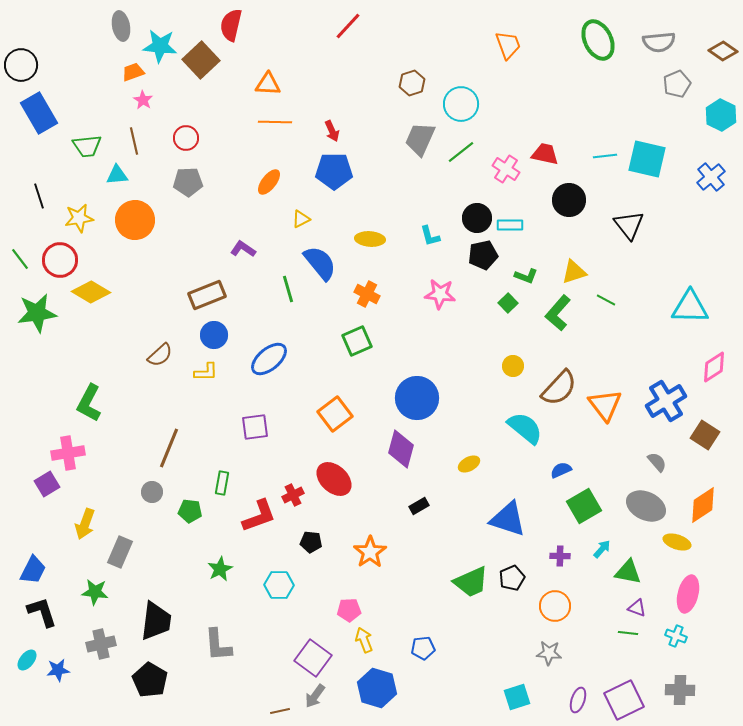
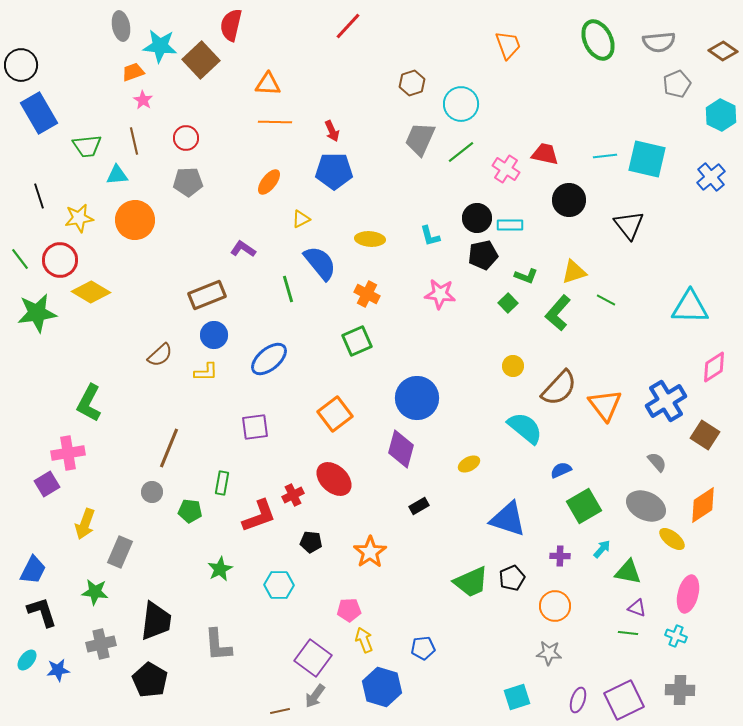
yellow ellipse at (677, 542): moved 5 px left, 3 px up; rotated 20 degrees clockwise
blue hexagon at (377, 688): moved 5 px right, 1 px up
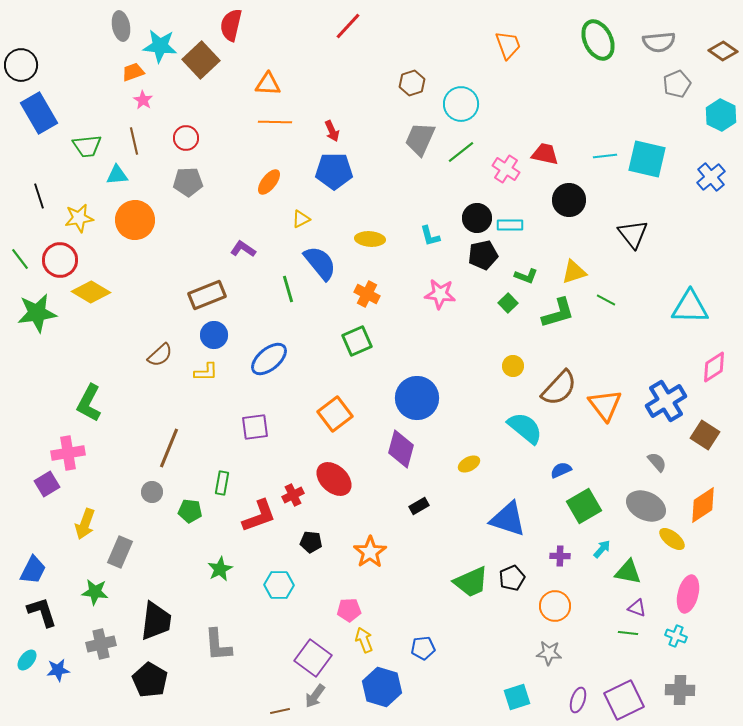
black triangle at (629, 225): moved 4 px right, 9 px down
green L-shape at (558, 313): rotated 147 degrees counterclockwise
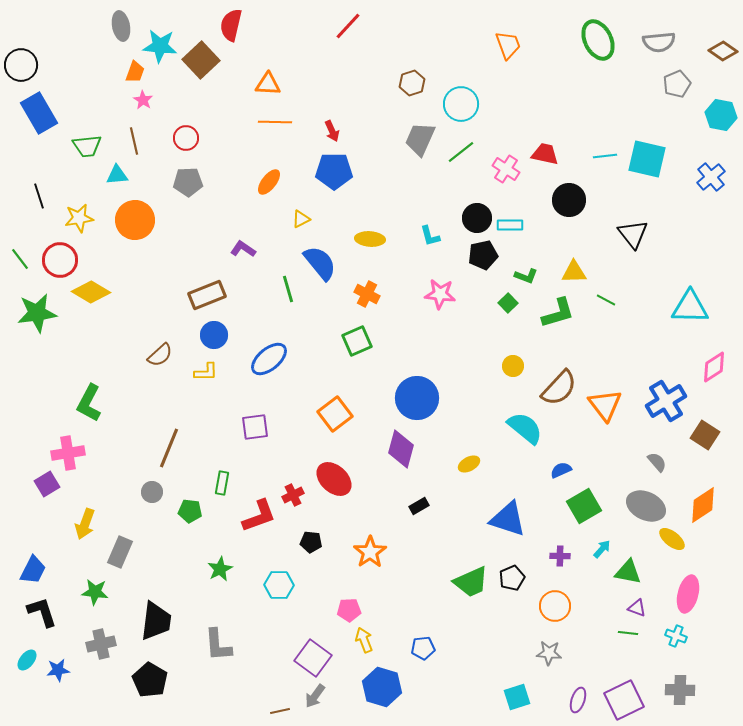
orange trapezoid at (133, 72): moved 2 px right; rotated 130 degrees clockwise
cyan hexagon at (721, 115): rotated 16 degrees counterclockwise
yellow triangle at (574, 272): rotated 16 degrees clockwise
